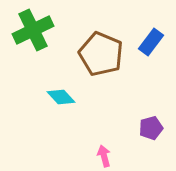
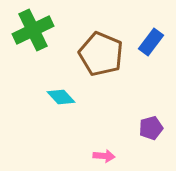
pink arrow: rotated 110 degrees clockwise
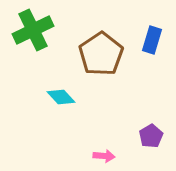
blue rectangle: moved 1 px right, 2 px up; rotated 20 degrees counterclockwise
brown pentagon: rotated 15 degrees clockwise
purple pentagon: moved 8 px down; rotated 15 degrees counterclockwise
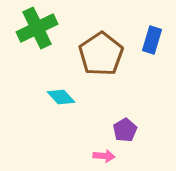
green cross: moved 4 px right, 2 px up
purple pentagon: moved 26 px left, 6 px up
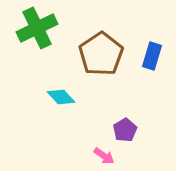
blue rectangle: moved 16 px down
pink arrow: rotated 30 degrees clockwise
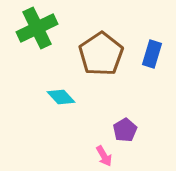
blue rectangle: moved 2 px up
pink arrow: rotated 25 degrees clockwise
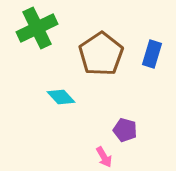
purple pentagon: rotated 25 degrees counterclockwise
pink arrow: moved 1 px down
